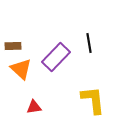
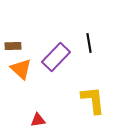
red triangle: moved 4 px right, 13 px down
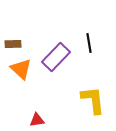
brown rectangle: moved 2 px up
red triangle: moved 1 px left
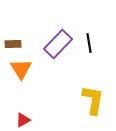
purple rectangle: moved 2 px right, 13 px up
orange triangle: rotated 15 degrees clockwise
yellow L-shape: rotated 16 degrees clockwise
red triangle: moved 14 px left; rotated 21 degrees counterclockwise
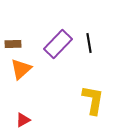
orange triangle: rotated 20 degrees clockwise
